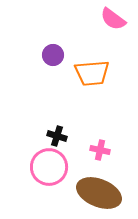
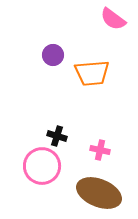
pink circle: moved 7 px left, 1 px up
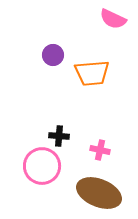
pink semicircle: rotated 12 degrees counterclockwise
black cross: moved 2 px right; rotated 12 degrees counterclockwise
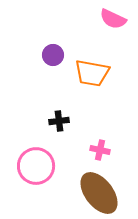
orange trapezoid: rotated 15 degrees clockwise
black cross: moved 15 px up; rotated 12 degrees counterclockwise
pink circle: moved 6 px left
brown ellipse: rotated 30 degrees clockwise
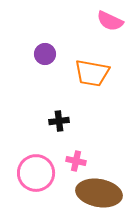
pink semicircle: moved 3 px left, 2 px down
purple circle: moved 8 px left, 1 px up
pink cross: moved 24 px left, 11 px down
pink circle: moved 7 px down
brown ellipse: rotated 42 degrees counterclockwise
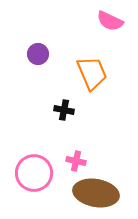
purple circle: moved 7 px left
orange trapezoid: rotated 123 degrees counterclockwise
black cross: moved 5 px right, 11 px up; rotated 18 degrees clockwise
pink circle: moved 2 px left
brown ellipse: moved 3 px left
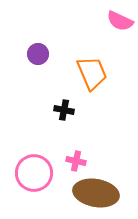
pink semicircle: moved 10 px right
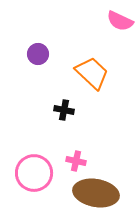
orange trapezoid: rotated 24 degrees counterclockwise
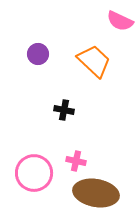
orange trapezoid: moved 2 px right, 12 px up
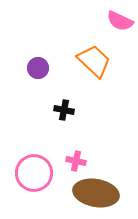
purple circle: moved 14 px down
